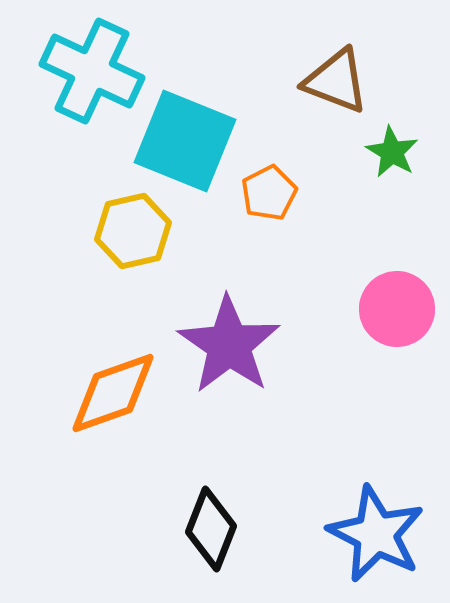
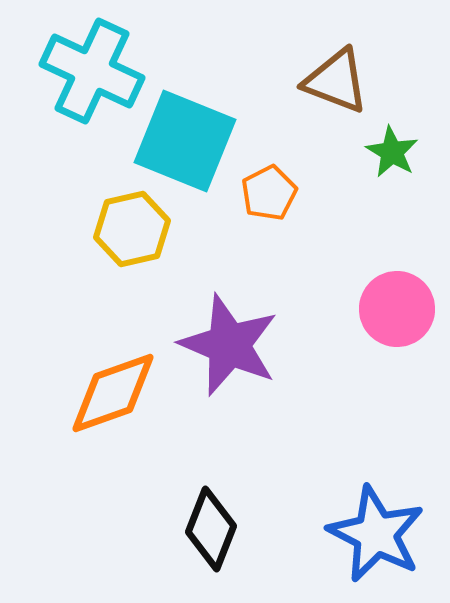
yellow hexagon: moved 1 px left, 2 px up
purple star: rotated 12 degrees counterclockwise
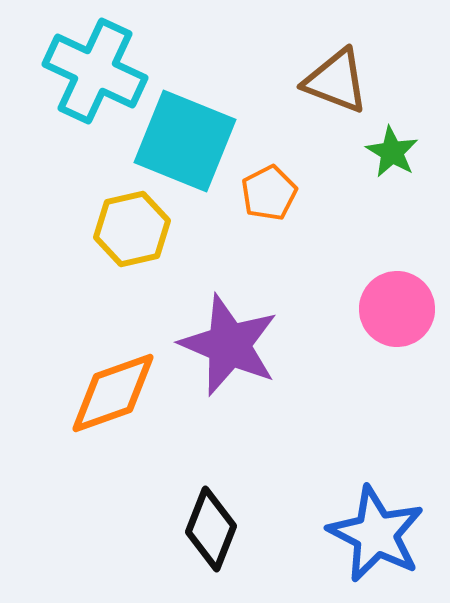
cyan cross: moved 3 px right
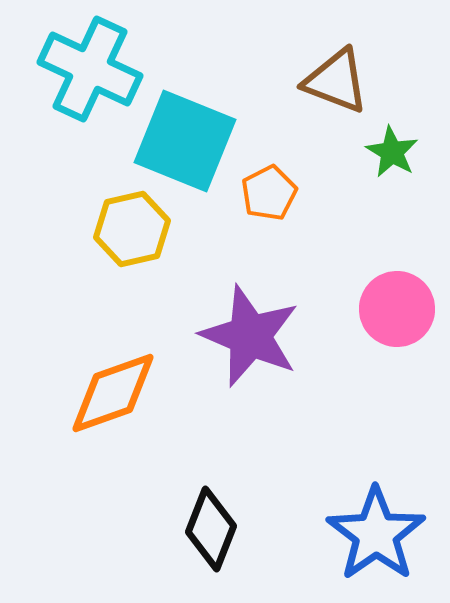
cyan cross: moved 5 px left, 2 px up
purple star: moved 21 px right, 9 px up
blue star: rotated 10 degrees clockwise
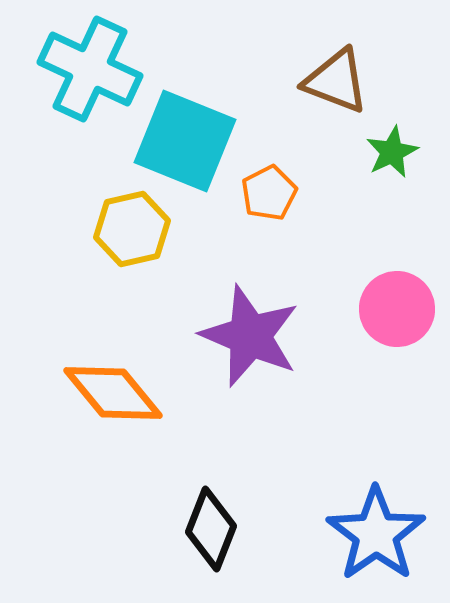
green star: rotated 16 degrees clockwise
orange diamond: rotated 70 degrees clockwise
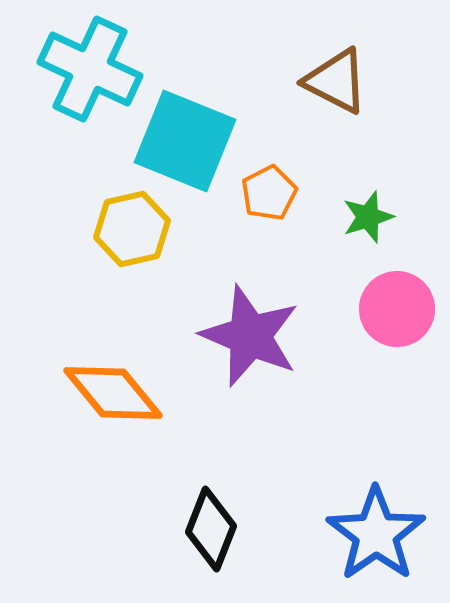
brown triangle: rotated 6 degrees clockwise
green star: moved 24 px left, 65 px down; rotated 8 degrees clockwise
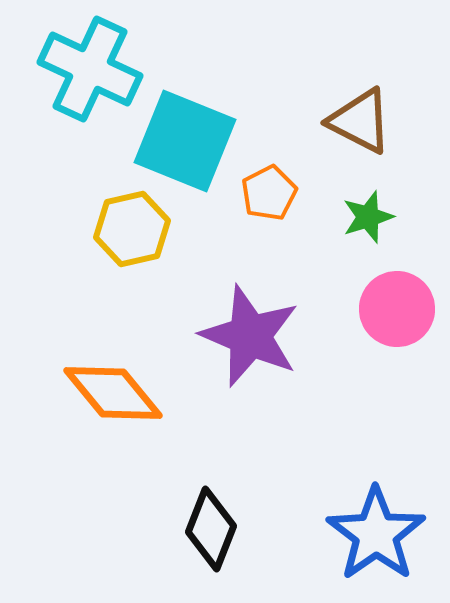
brown triangle: moved 24 px right, 40 px down
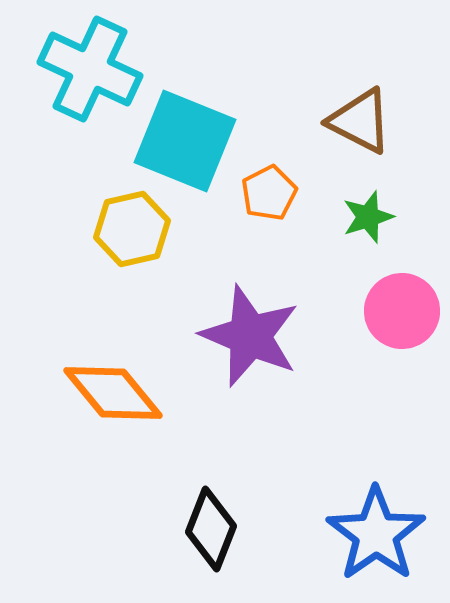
pink circle: moved 5 px right, 2 px down
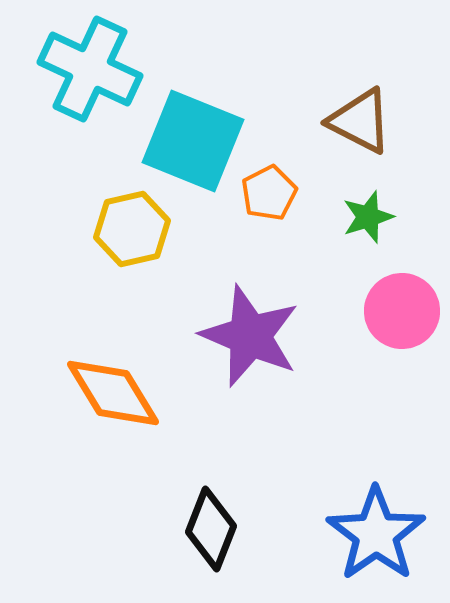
cyan square: moved 8 px right
orange diamond: rotated 8 degrees clockwise
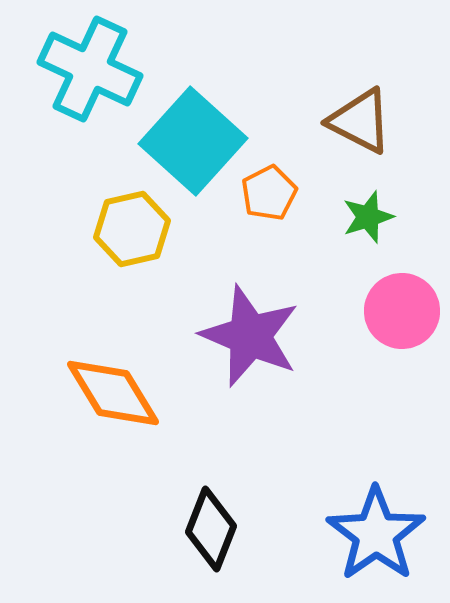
cyan square: rotated 20 degrees clockwise
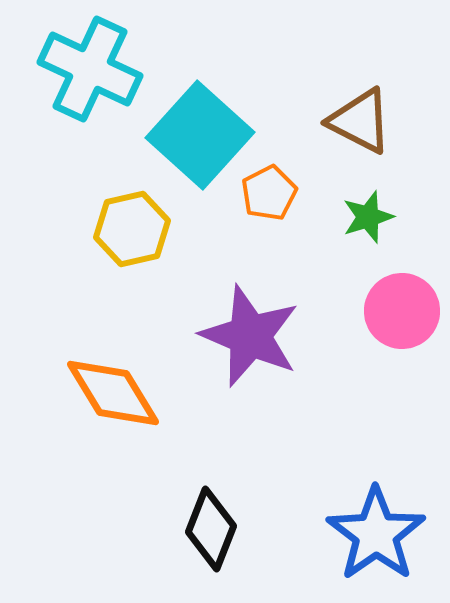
cyan square: moved 7 px right, 6 px up
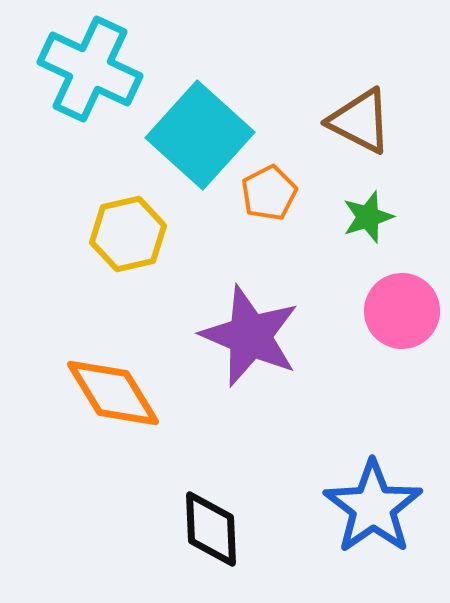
yellow hexagon: moved 4 px left, 5 px down
black diamond: rotated 24 degrees counterclockwise
blue star: moved 3 px left, 27 px up
